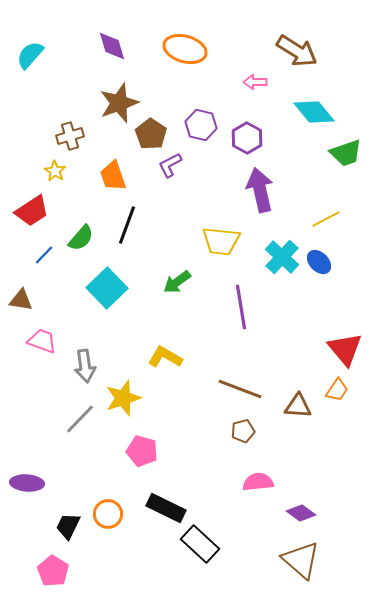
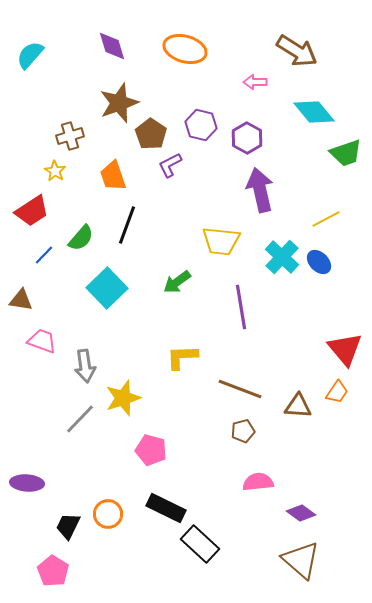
yellow L-shape at (165, 357): moved 17 px right; rotated 32 degrees counterclockwise
orange trapezoid at (337, 390): moved 2 px down
pink pentagon at (142, 451): moved 9 px right, 1 px up
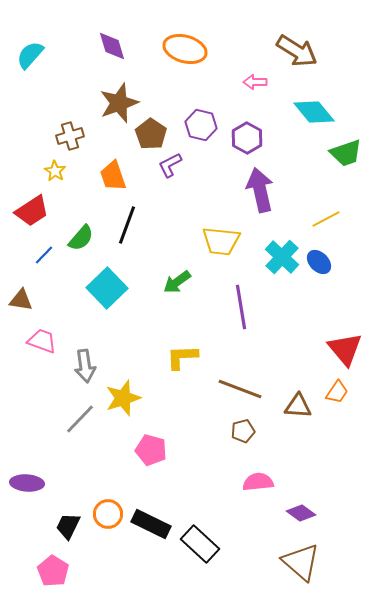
black rectangle at (166, 508): moved 15 px left, 16 px down
brown triangle at (301, 560): moved 2 px down
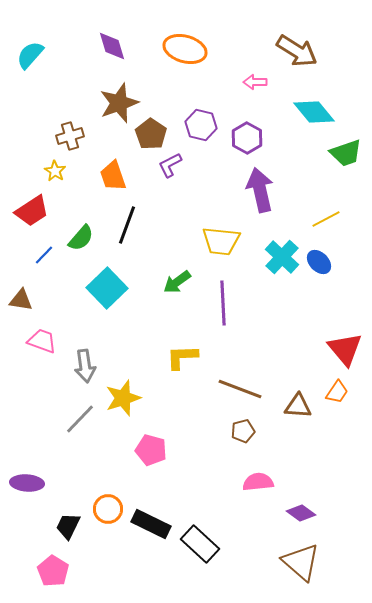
purple line at (241, 307): moved 18 px left, 4 px up; rotated 6 degrees clockwise
orange circle at (108, 514): moved 5 px up
